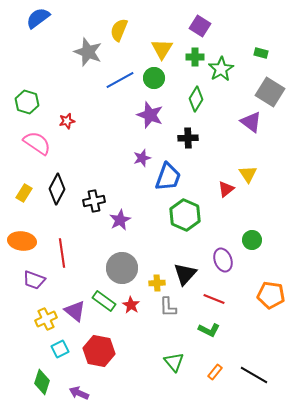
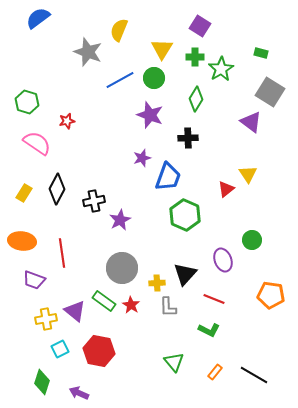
yellow cross at (46, 319): rotated 15 degrees clockwise
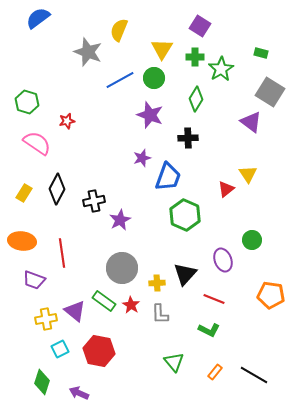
gray L-shape at (168, 307): moved 8 px left, 7 px down
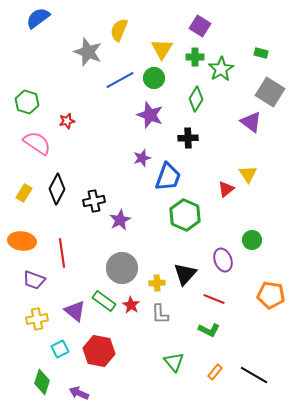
yellow cross at (46, 319): moved 9 px left
